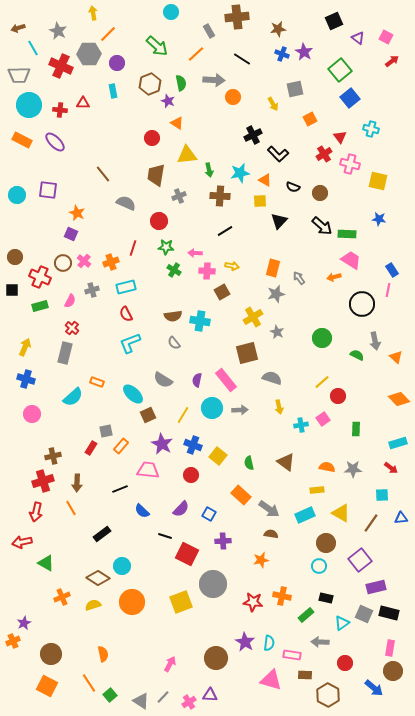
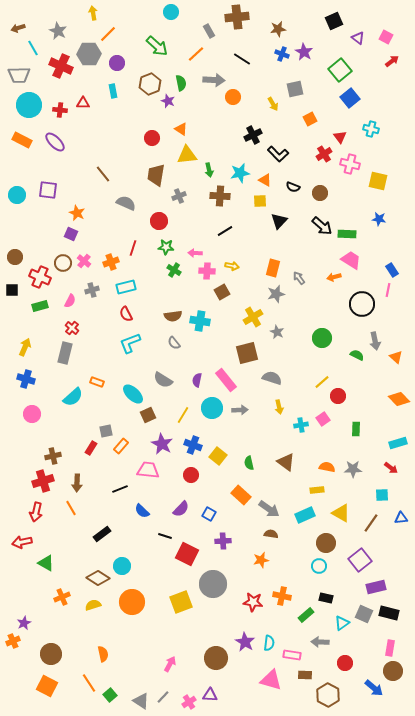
orange triangle at (177, 123): moved 4 px right, 6 px down
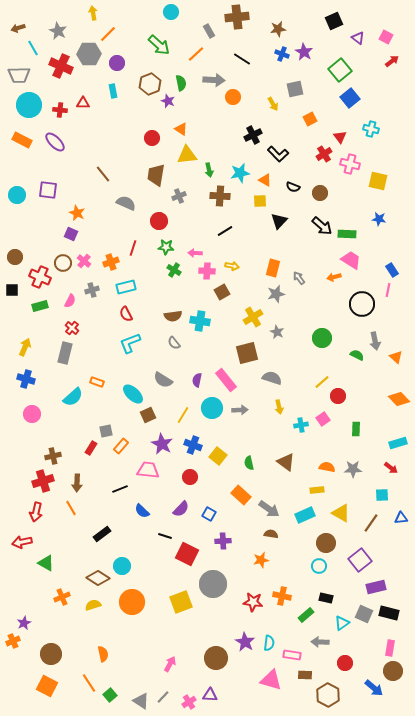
green arrow at (157, 46): moved 2 px right, 1 px up
red circle at (191, 475): moved 1 px left, 2 px down
